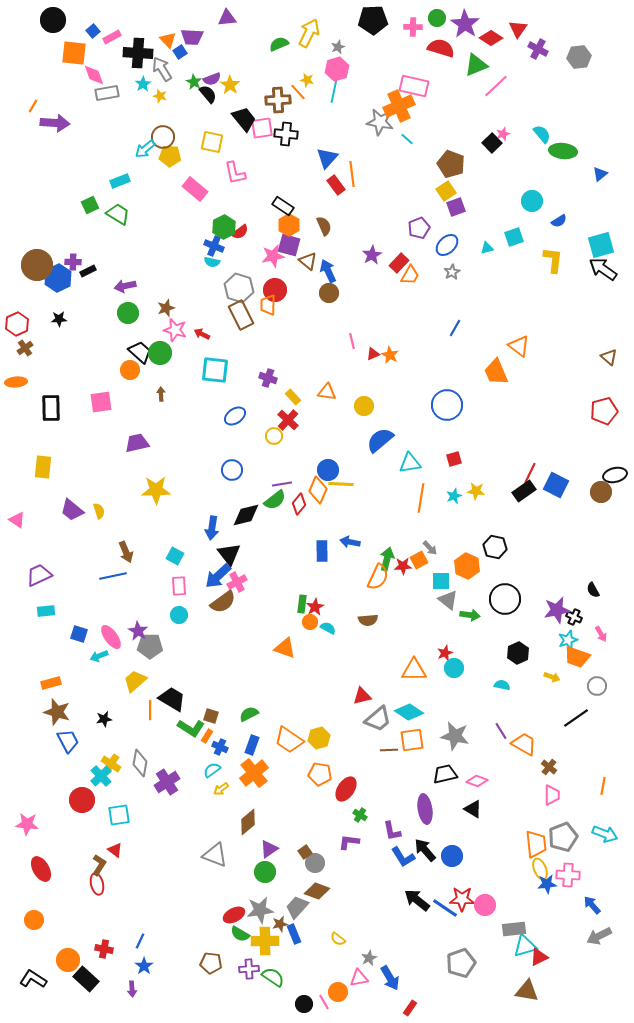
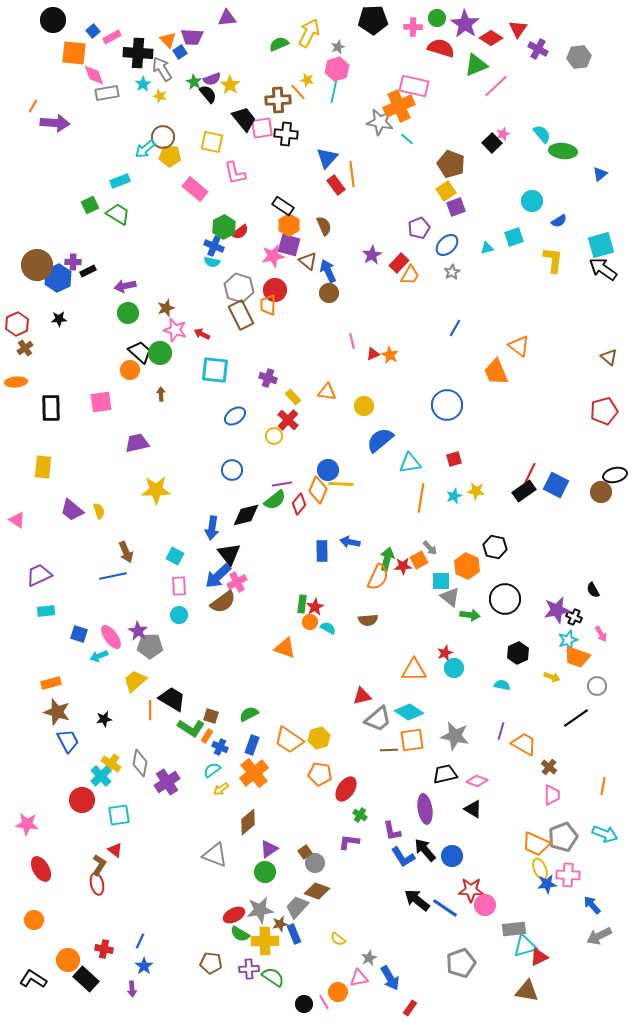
gray triangle at (448, 600): moved 2 px right, 3 px up
purple line at (501, 731): rotated 48 degrees clockwise
orange trapezoid at (536, 844): rotated 120 degrees clockwise
red star at (462, 899): moved 9 px right, 9 px up
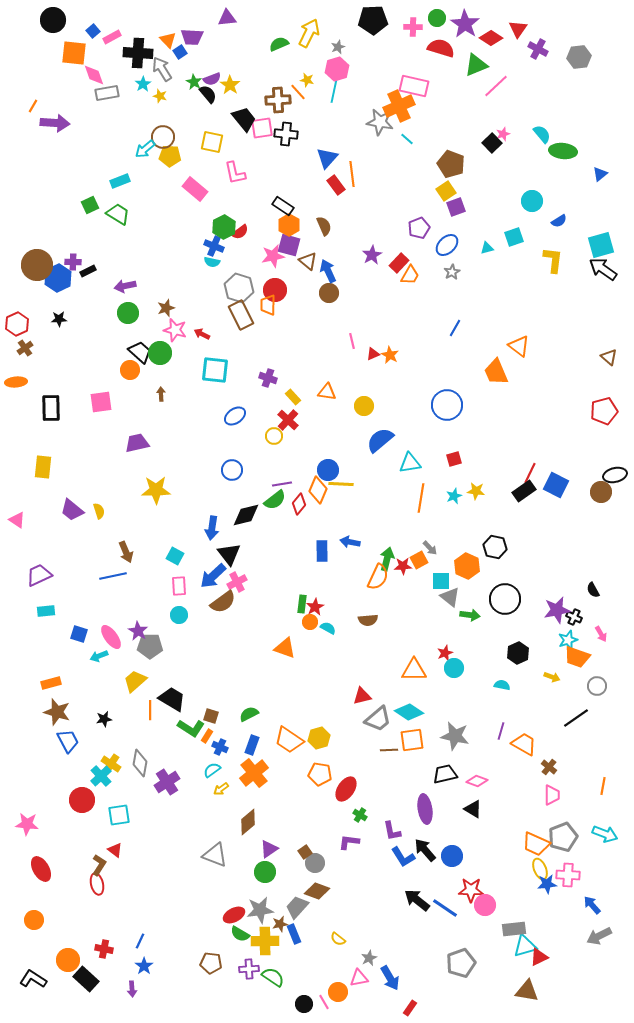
blue arrow at (218, 576): moved 5 px left
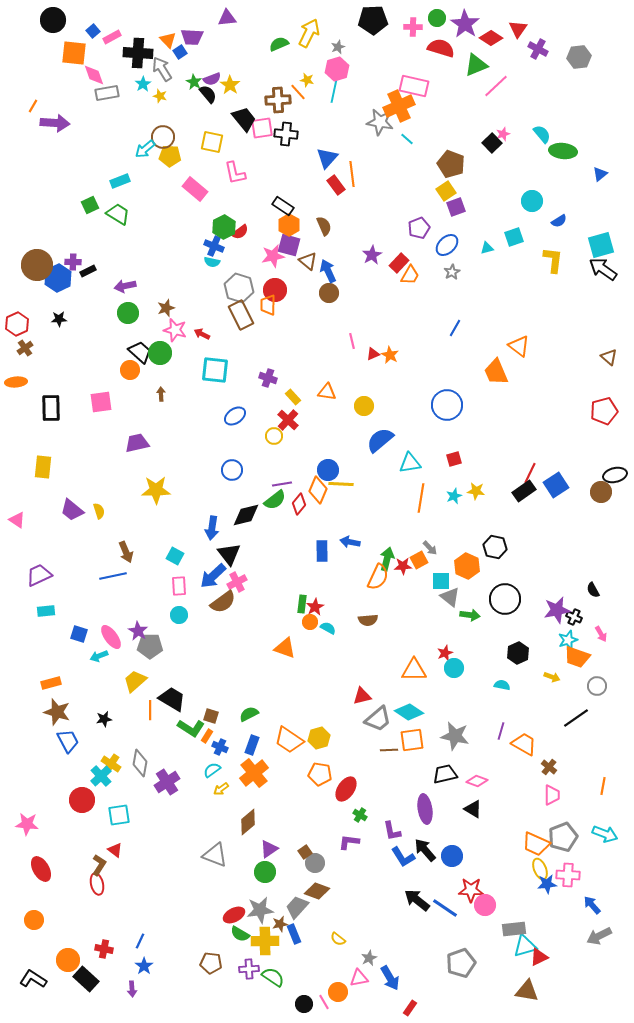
blue square at (556, 485): rotated 30 degrees clockwise
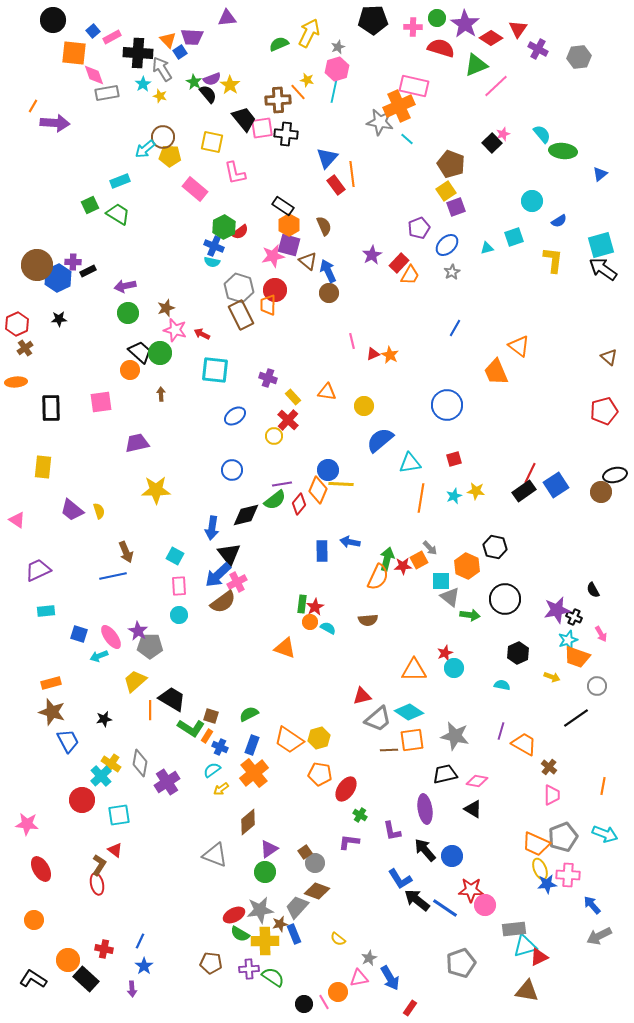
purple trapezoid at (39, 575): moved 1 px left, 5 px up
blue arrow at (213, 576): moved 5 px right, 1 px up
brown star at (57, 712): moved 5 px left
pink diamond at (477, 781): rotated 10 degrees counterclockwise
blue L-shape at (403, 857): moved 3 px left, 22 px down
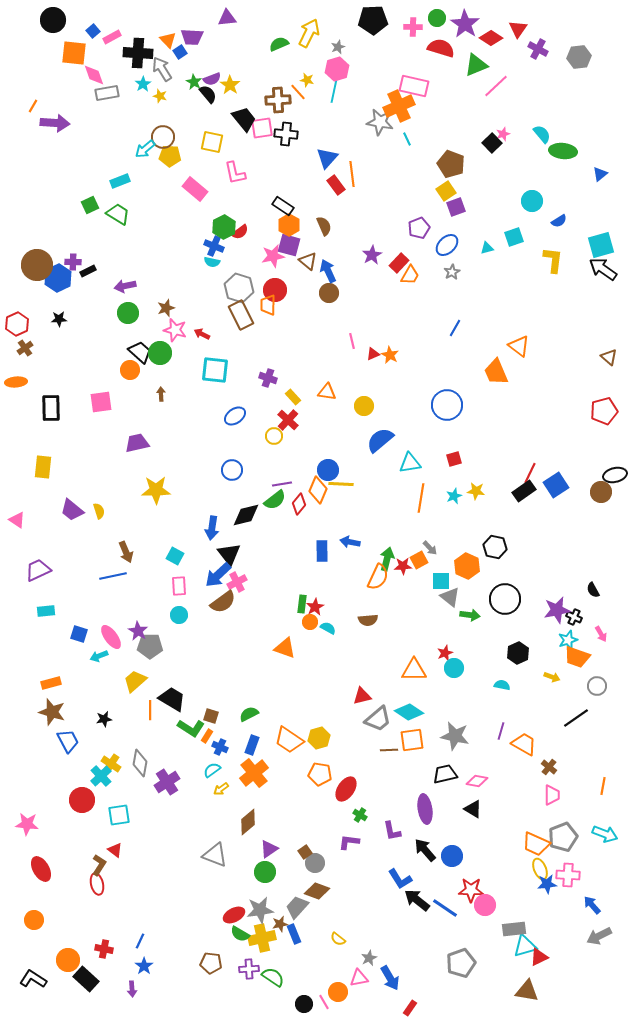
cyan line at (407, 139): rotated 24 degrees clockwise
yellow cross at (265, 941): moved 3 px left, 3 px up; rotated 12 degrees counterclockwise
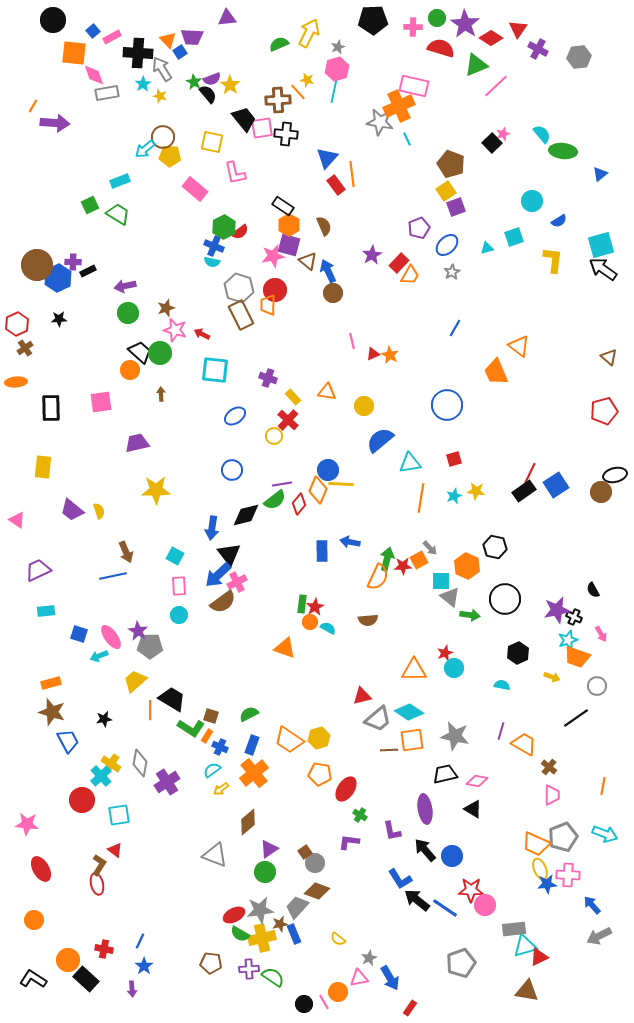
brown circle at (329, 293): moved 4 px right
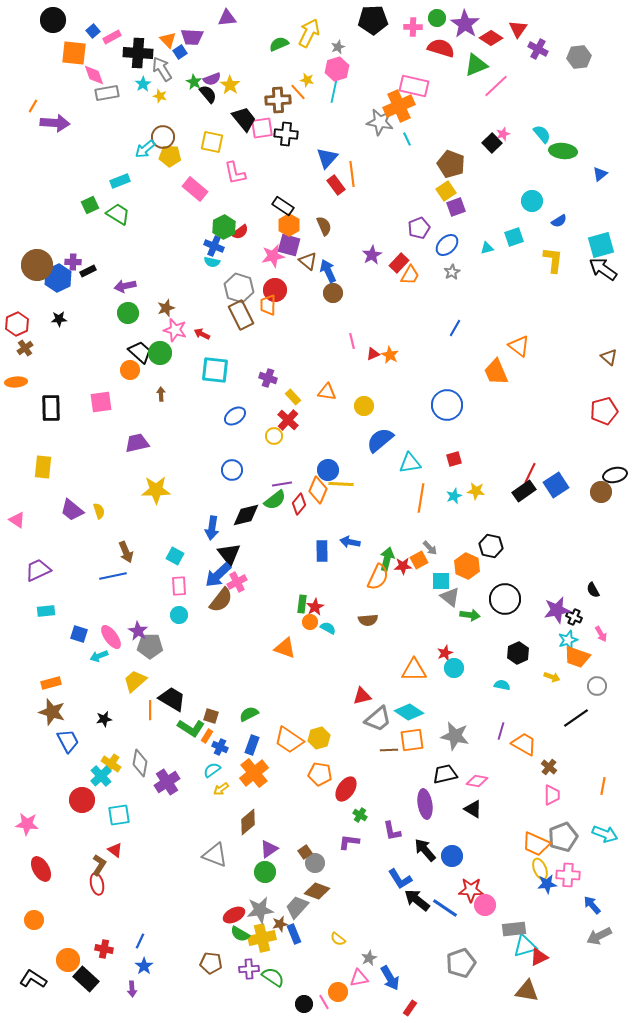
black hexagon at (495, 547): moved 4 px left, 1 px up
brown semicircle at (223, 602): moved 2 px left, 2 px up; rotated 16 degrees counterclockwise
purple ellipse at (425, 809): moved 5 px up
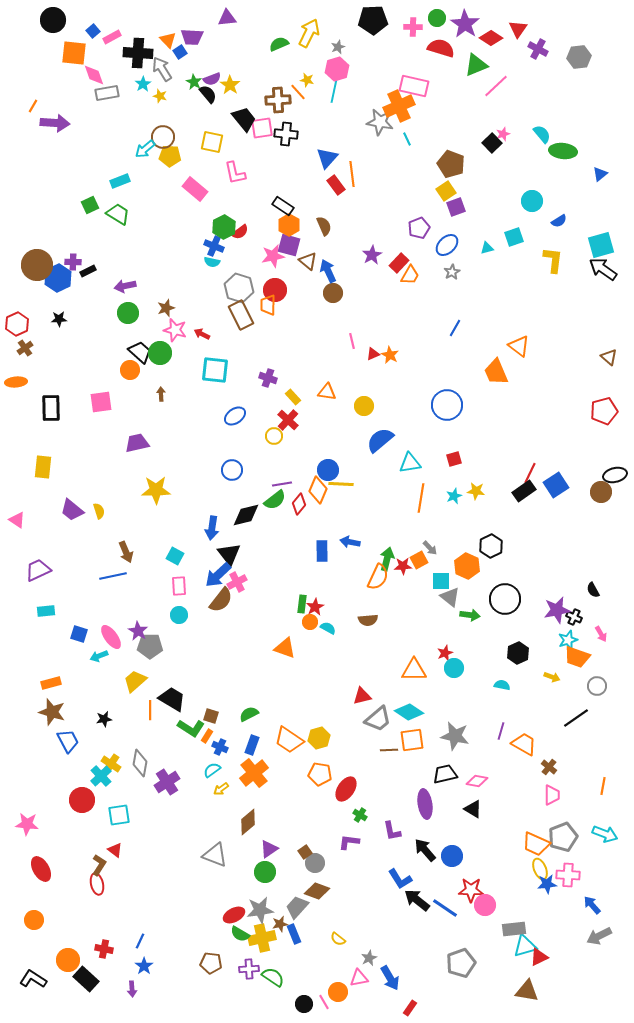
black hexagon at (491, 546): rotated 20 degrees clockwise
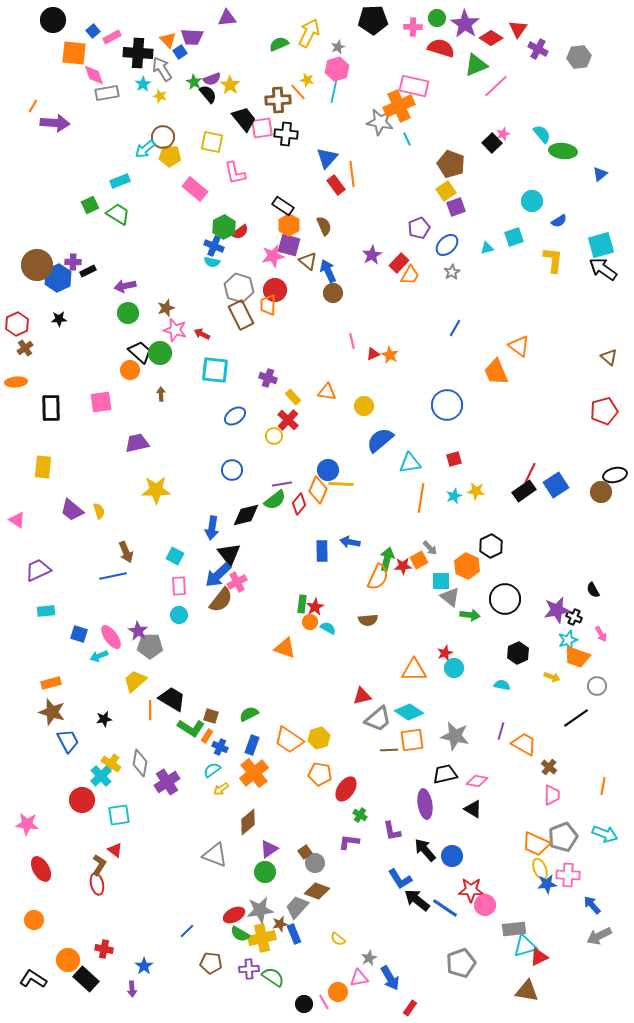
blue line at (140, 941): moved 47 px right, 10 px up; rotated 21 degrees clockwise
